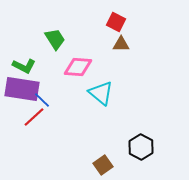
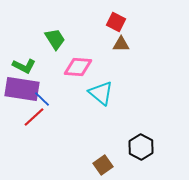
blue line: moved 1 px up
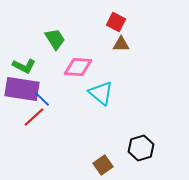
black hexagon: moved 1 px down; rotated 15 degrees clockwise
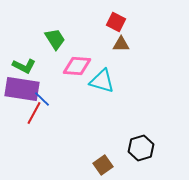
pink diamond: moved 1 px left, 1 px up
cyan triangle: moved 1 px right, 12 px up; rotated 24 degrees counterclockwise
red line: moved 4 px up; rotated 20 degrees counterclockwise
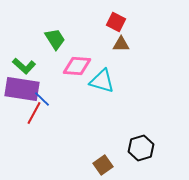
green L-shape: rotated 15 degrees clockwise
